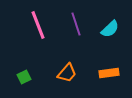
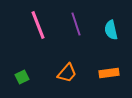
cyan semicircle: moved 1 px right, 1 px down; rotated 120 degrees clockwise
green square: moved 2 px left
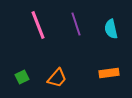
cyan semicircle: moved 1 px up
orange trapezoid: moved 10 px left, 5 px down
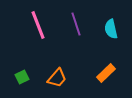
orange rectangle: moved 3 px left; rotated 36 degrees counterclockwise
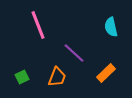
purple line: moved 2 px left, 29 px down; rotated 30 degrees counterclockwise
cyan semicircle: moved 2 px up
orange trapezoid: moved 1 px up; rotated 20 degrees counterclockwise
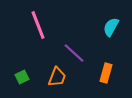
cyan semicircle: rotated 42 degrees clockwise
orange rectangle: rotated 30 degrees counterclockwise
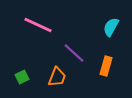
pink line: rotated 44 degrees counterclockwise
orange rectangle: moved 7 px up
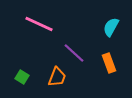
pink line: moved 1 px right, 1 px up
orange rectangle: moved 3 px right, 3 px up; rotated 36 degrees counterclockwise
green square: rotated 32 degrees counterclockwise
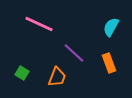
green square: moved 4 px up
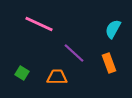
cyan semicircle: moved 2 px right, 2 px down
orange trapezoid: rotated 110 degrees counterclockwise
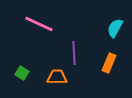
cyan semicircle: moved 2 px right, 1 px up
purple line: rotated 45 degrees clockwise
orange rectangle: rotated 42 degrees clockwise
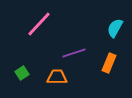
pink line: rotated 72 degrees counterclockwise
purple line: rotated 75 degrees clockwise
green square: rotated 24 degrees clockwise
